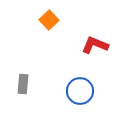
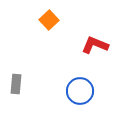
gray rectangle: moved 7 px left
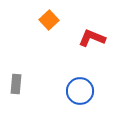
red L-shape: moved 3 px left, 7 px up
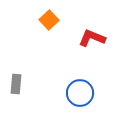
blue circle: moved 2 px down
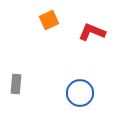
orange square: rotated 18 degrees clockwise
red L-shape: moved 6 px up
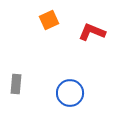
blue circle: moved 10 px left
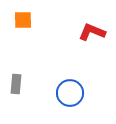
orange square: moved 26 px left; rotated 24 degrees clockwise
